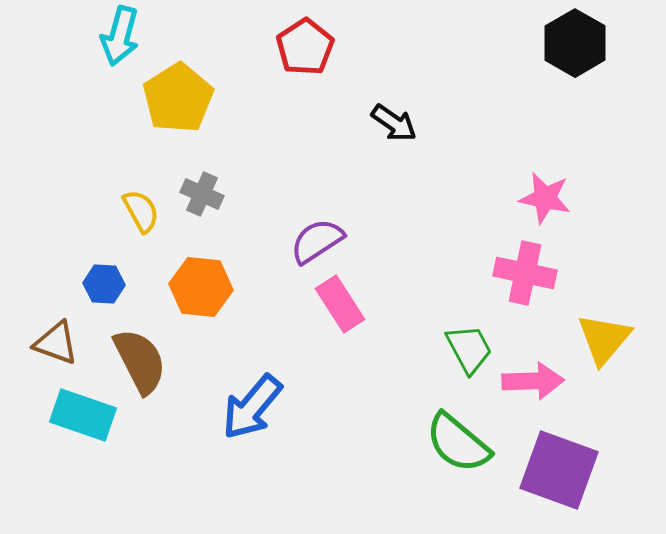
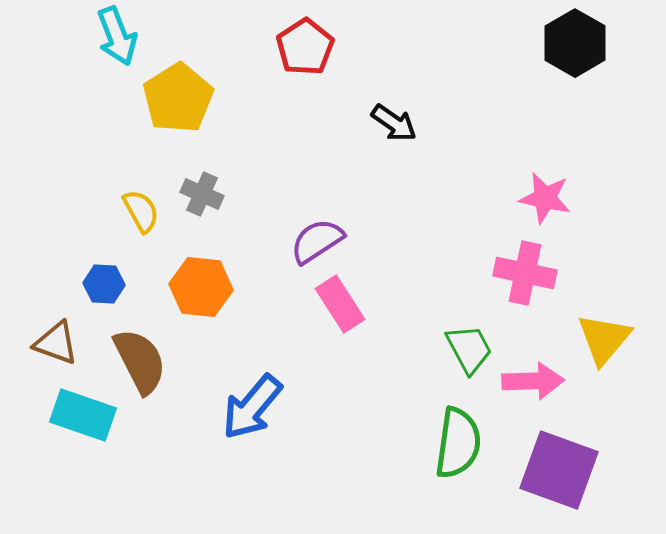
cyan arrow: moved 3 px left; rotated 36 degrees counterclockwise
green semicircle: rotated 122 degrees counterclockwise
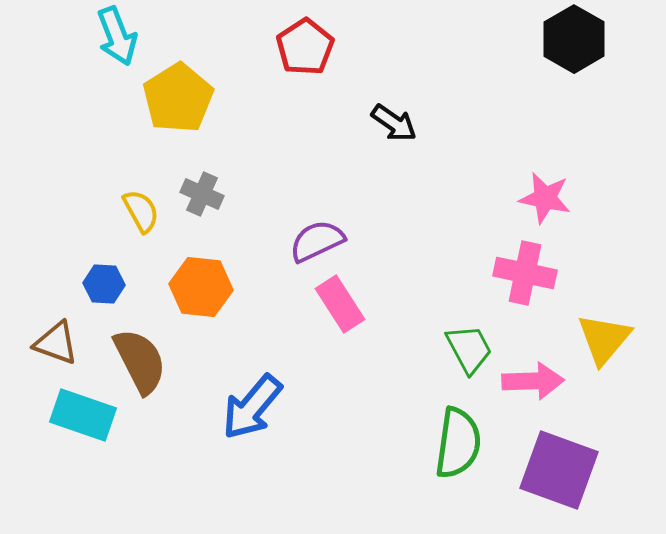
black hexagon: moved 1 px left, 4 px up
purple semicircle: rotated 8 degrees clockwise
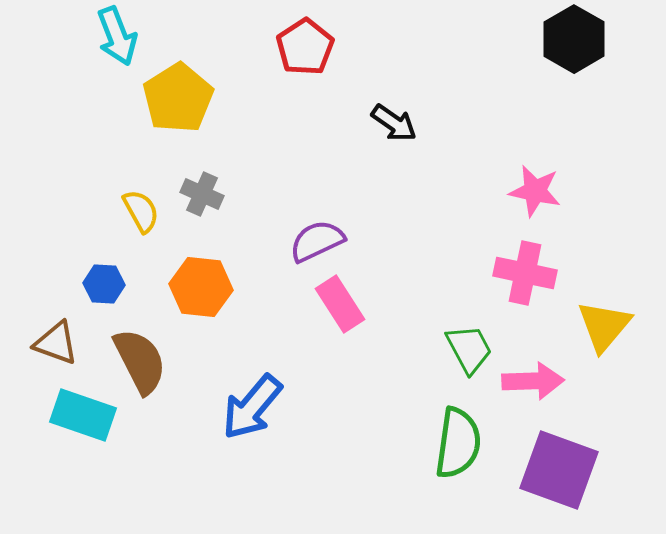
pink star: moved 10 px left, 7 px up
yellow triangle: moved 13 px up
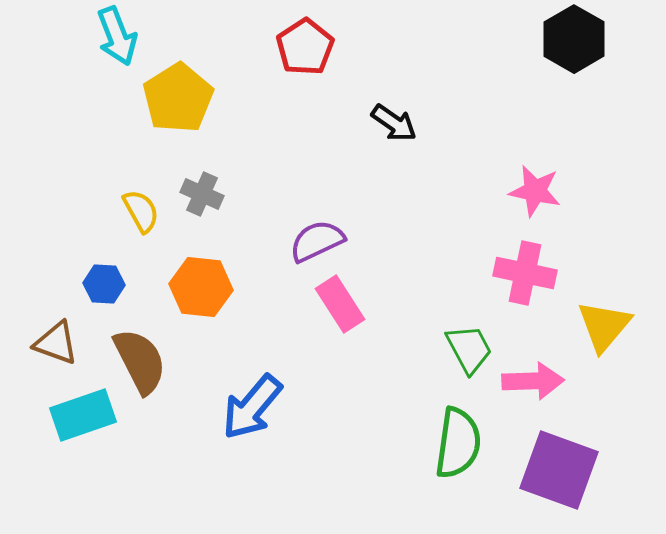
cyan rectangle: rotated 38 degrees counterclockwise
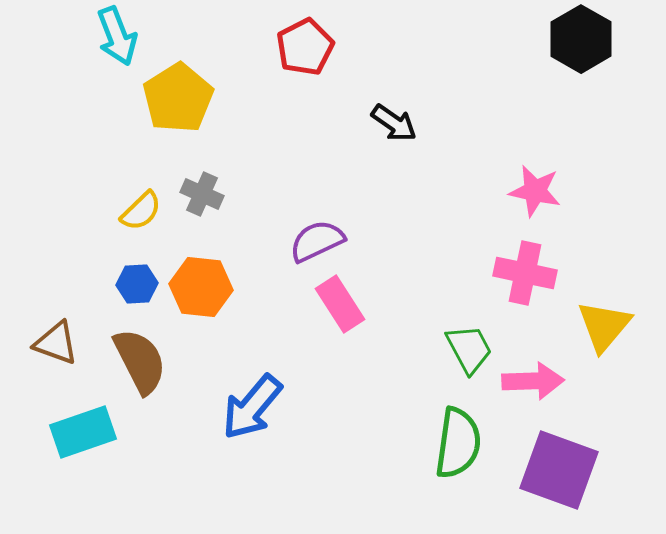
black hexagon: moved 7 px right
red pentagon: rotated 6 degrees clockwise
yellow semicircle: rotated 75 degrees clockwise
blue hexagon: moved 33 px right; rotated 6 degrees counterclockwise
cyan rectangle: moved 17 px down
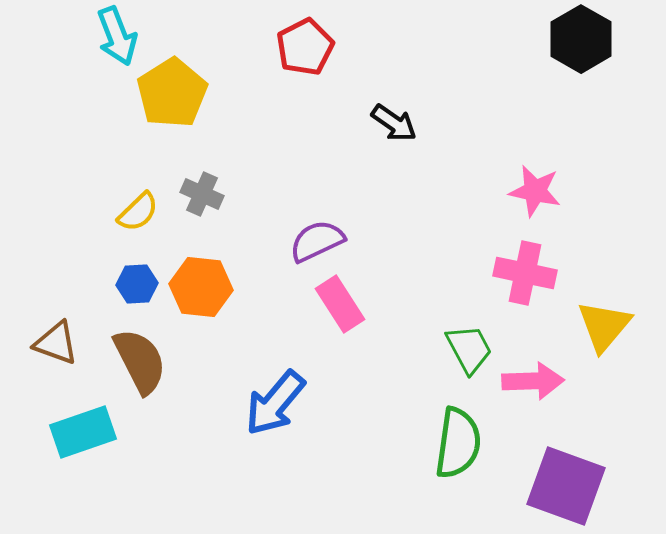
yellow pentagon: moved 6 px left, 5 px up
yellow semicircle: moved 3 px left, 1 px down
blue arrow: moved 23 px right, 4 px up
purple square: moved 7 px right, 16 px down
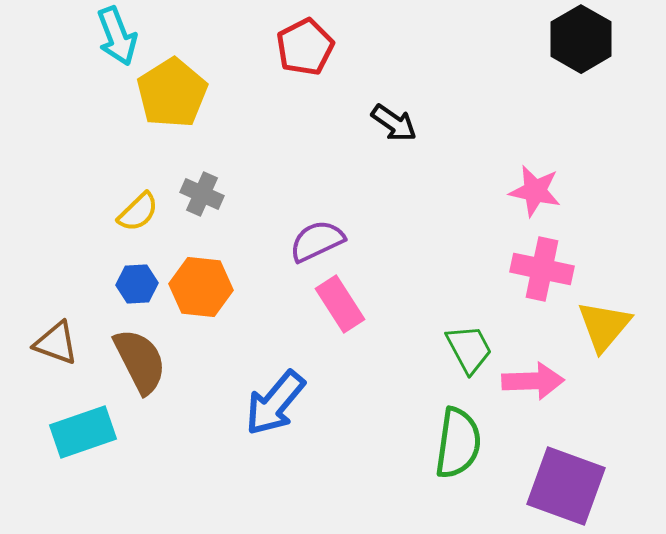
pink cross: moved 17 px right, 4 px up
